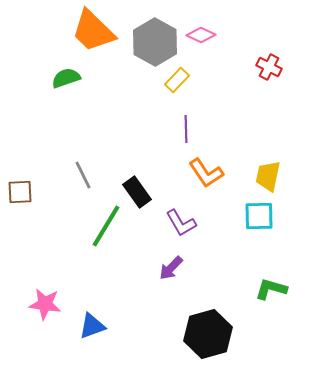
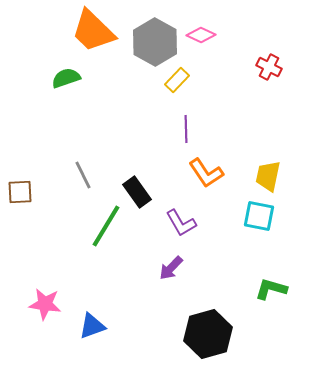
cyan square: rotated 12 degrees clockwise
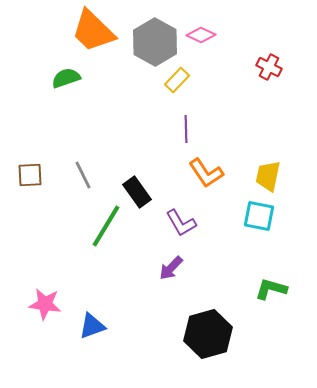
brown square: moved 10 px right, 17 px up
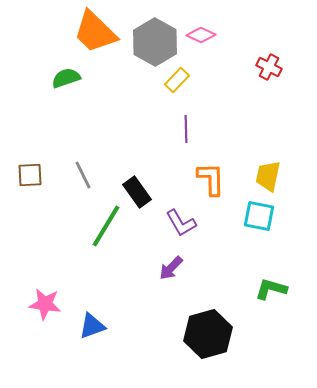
orange trapezoid: moved 2 px right, 1 px down
orange L-shape: moved 5 px right, 6 px down; rotated 147 degrees counterclockwise
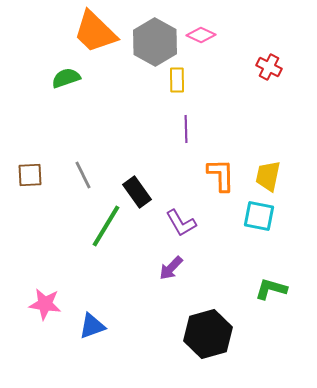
yellow rectangle: rotated 45 degrees counterclockwise
orange L-shape: moved 10 px right, 4 px up
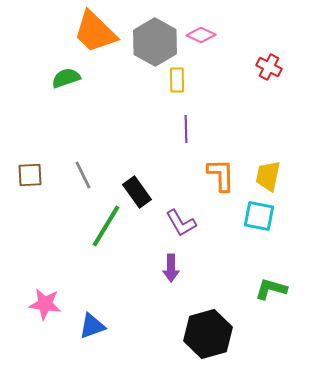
purple arrow: rotated 44 degrees counterclockwise
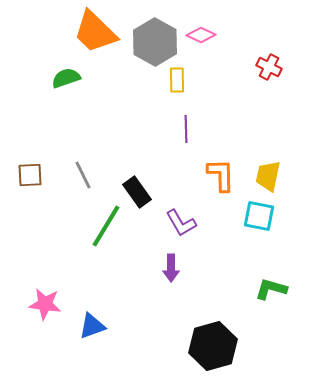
black hexagon: moved 5 px right, 12 px down
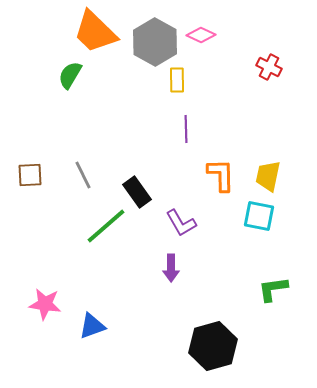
green semicircle: moved 4 px right, 3 px up; rotated 40 degrees counterclockwise
green line: rotated 18 degrees clockwise
green L-shape: moved 2 px right; rotated 24 degrees counterclockwise
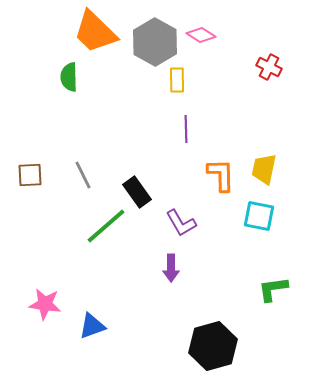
pink diamond: rotated 8 degrees clockwise
green semicircle: moved 1 px left, 2 px down; rotated 32 degrees counterclockwise
yellow trapezoid: moved 4 px left, 7 px up
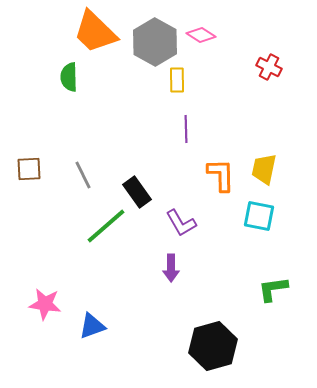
brown square: moved 1 px left, 6 px up
